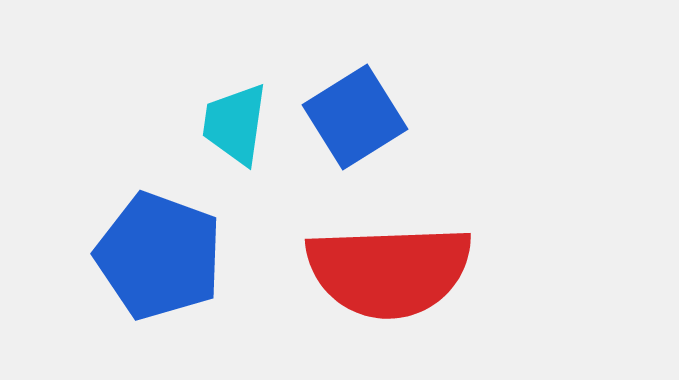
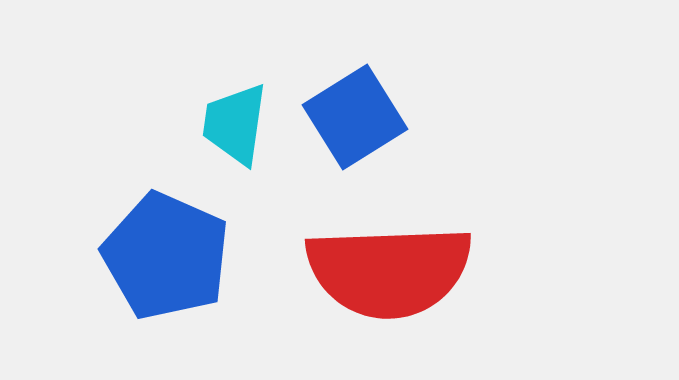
blue pentagon: moved 7 px right; rotated 4 degrees clockwise
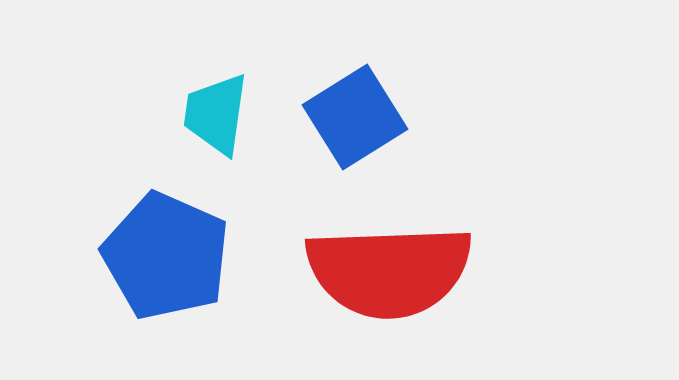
cyan trapezoid: moved 19 px left, 10 px up
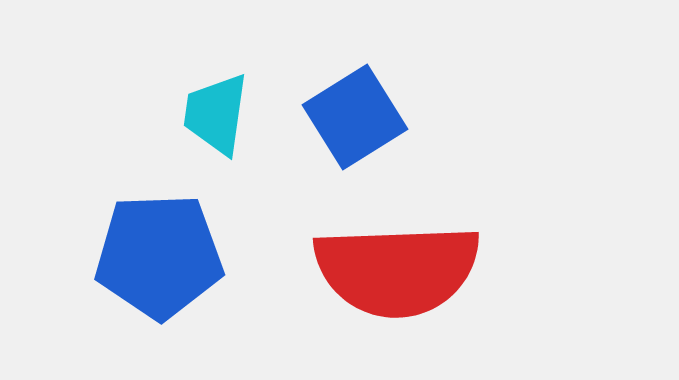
blue pentagon: moved 7 px left; rotated 26 degrees counterclockwise
red semicircle: moved 8 px right, 1 px up
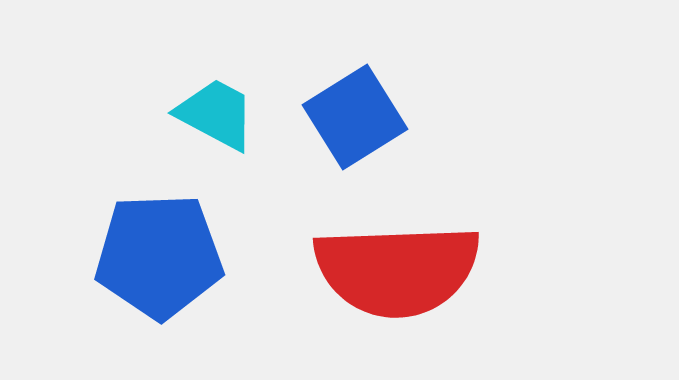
cyan trapezoid: rotated 110 degrees clockwise
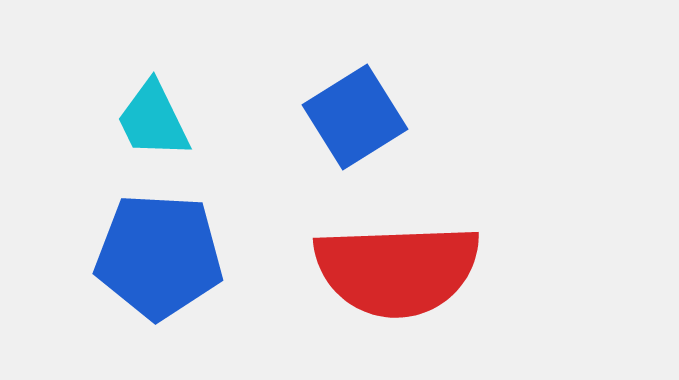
cyan trapezoid: moved 63 px left, 6 px down; rotated 144 degrees counterclockwise
blue pentagon: rotated 5 degrees clockwise
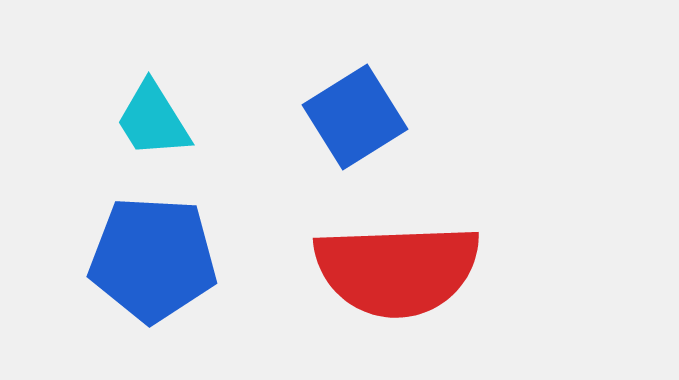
cyan trapezoid: rotated 6 degrees counterclockwise
blue pentagon: moved 6 px left, 3 px down
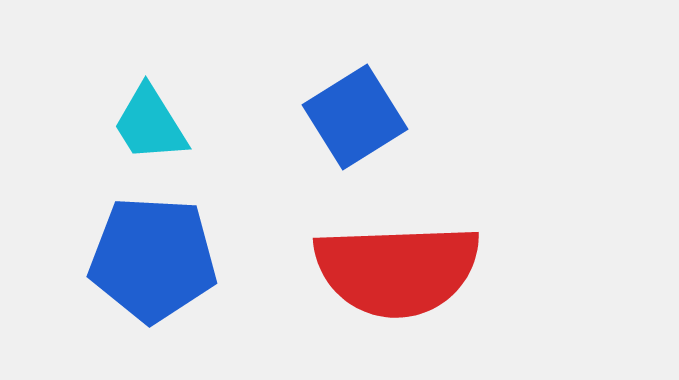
cyan trapezoid: moved 3 px left, 4 px down
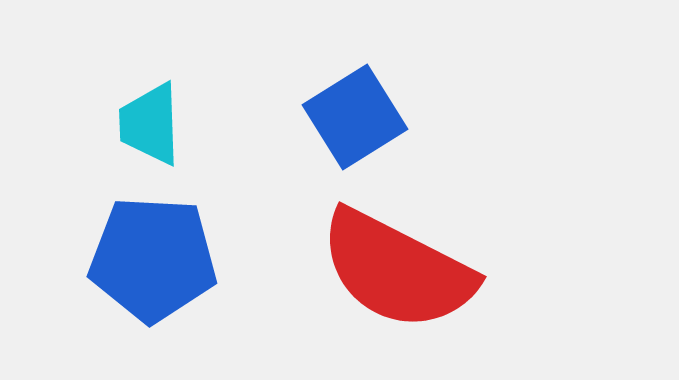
cyan trapezoid: rotated 30 degrees clockwise
red semicircle: rotated 29 degrees clockwise
